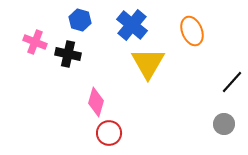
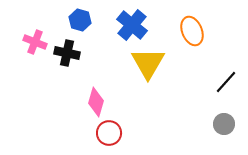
black cross: moved 1 px left, 1 px up
black line: moved 6 px left
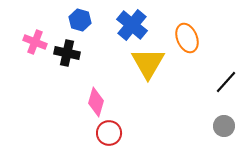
orange ellipse: moved 5 px left, 7 px down
gray circle: moved 2 px down
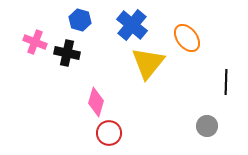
orange ellipse: rotated 16 degrees counterclockwise
yellow triangle: rotated 9 degrees clockwise
black line: rotated 40 degrees counterclockwise
gray circle: moved 17 px left
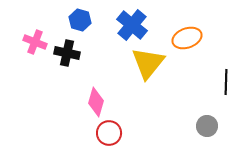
orange ellipse: rotated 72 degrees counterclockwise
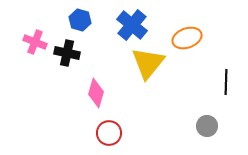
pink diamond: moved 9 px up
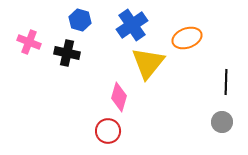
blue cross: rotated 16 degrees clockwise
pink cross: moved 6 px left
pink diamond: moved 23 px right, 4 px down
gray circle: moved 15 px right, 4 px up
red circle: moved 1 px left, 2 px up
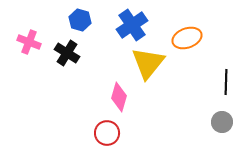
black cross: rotated 20 degrees clockwise
red circle: moved 1 px left, 2 px down
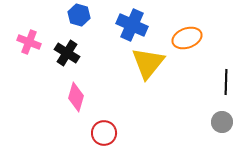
blue hexagon: moved 1 px left, 5 px up
blue cross: rotated 32 degrees counterclockwise
pink diamond: moved 43 px left
red circle: moved 3 px left
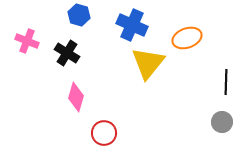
pink cross: moved 2 px left, 1 px up
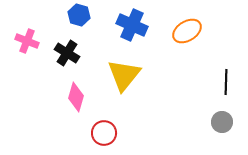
orange ellipse: moved 7 px up; rotated 12 degrees counterclockwise
yellow triangle: moved 24 px left, 12 px down
